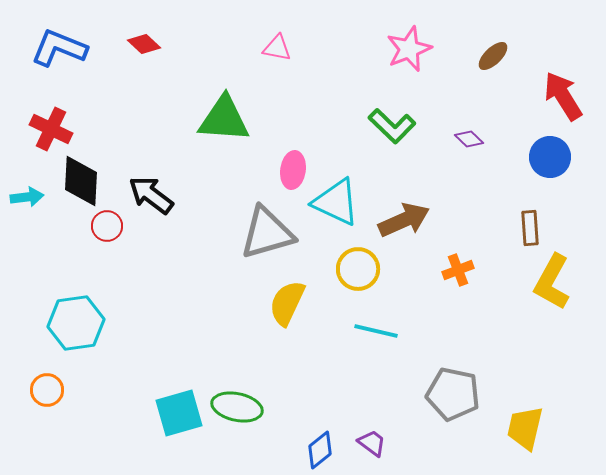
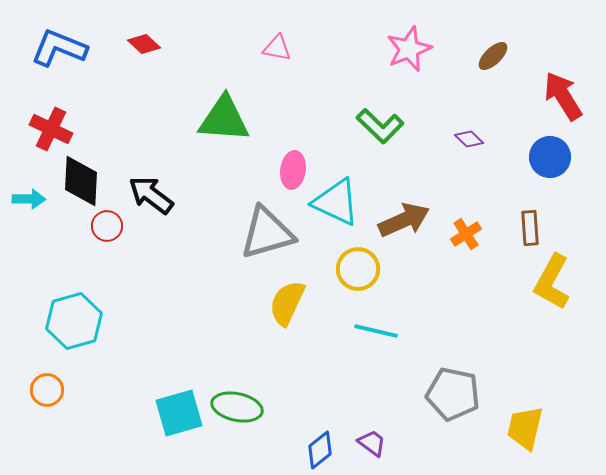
green L-shape: moved 12 px left
cyan arrow: moved 2 px right, 2 px down; rotated 8 degrees clockwise
orange cross: moved 8 px right, 36 px up; rotated 12 degrees counterclockwise
cyan hexagon: moved 2 px left, 2 px up; rotated 8 degrees counterclockwise
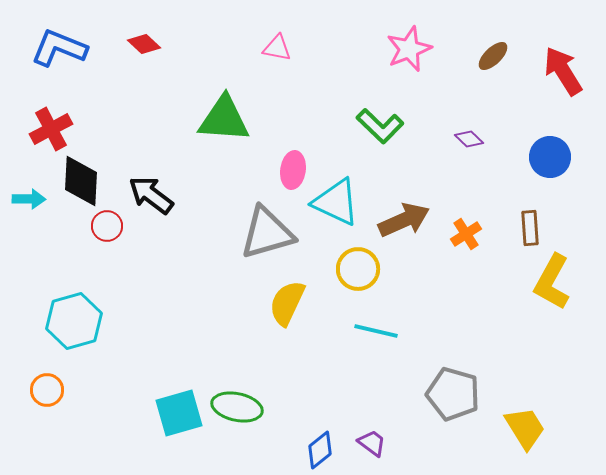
red arrow: moved 25 px up
red cross: rotated 36 degrees clockwise
gray pentagon: rotated 4 degrees clockwise
yellow trapezoid: rotated 135 degrees clockwise
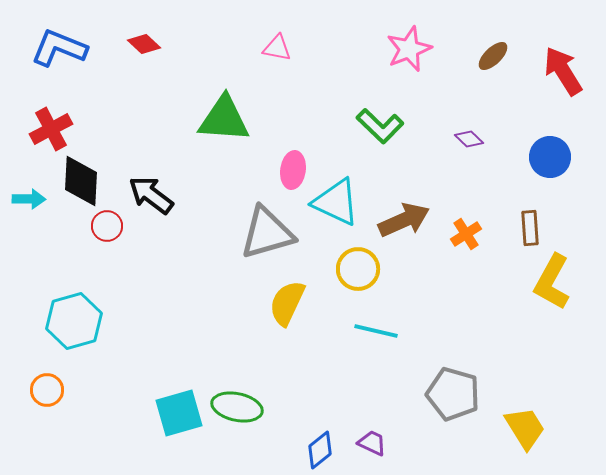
purple trapezoid: rotated 12 degrees counterclockwise
